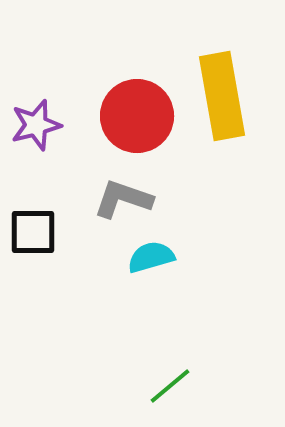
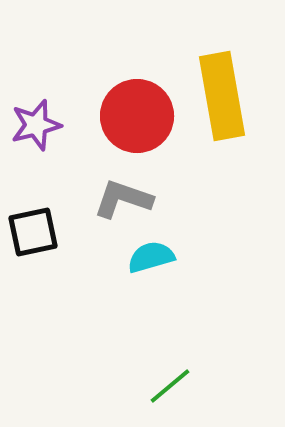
black square: rotated 12 degrees counterclockwise
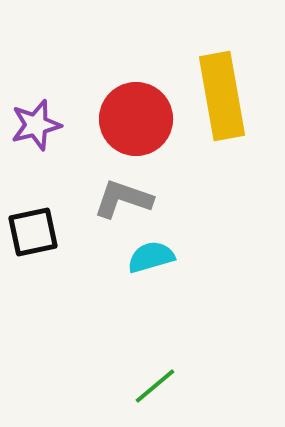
red circle: moved 1 px left, 3 px down
green line: moved 15 px left
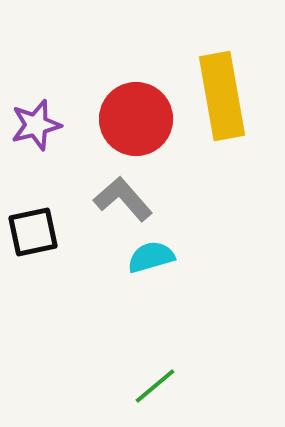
gray L-shape: rotated 30 degrees clockwise
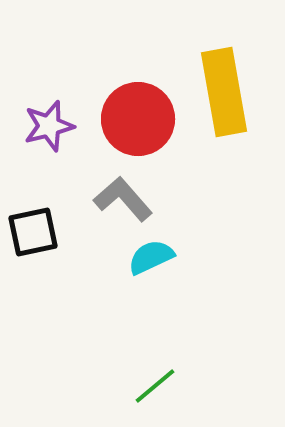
yellow rectangle: moved 2 px right, 4 px up
red circle: moved 2 px right
purple star: moved 13 px right, 1 px down
cyan semicircle: rotated 9 degrees counterclockwise
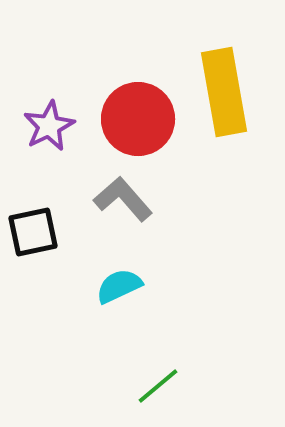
purple star: rotated 12 degrees counterclockwise
cyan semicircle: moved 32 px left, 29 px down
green line: moved 3 px right
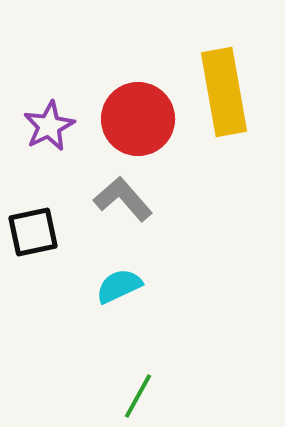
green line: moved 20 px left, 10 px down; rotated 21 degrees counterclockwise
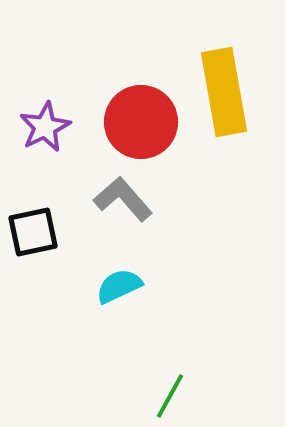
red circle: moved 3 px right, 3 px down
purple star: moved 4 px left, 1 px down
green line: moved 32 px right
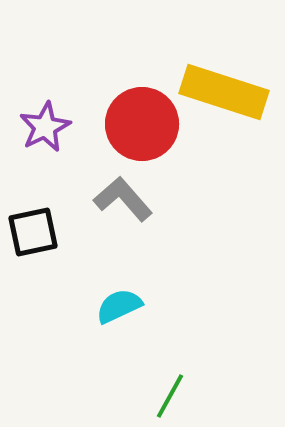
yellow rectangle: rotated 62 degrees counterclockwise
red circle: moved 1 px right, 2 px down
cyan semicircle: moved 20 px down
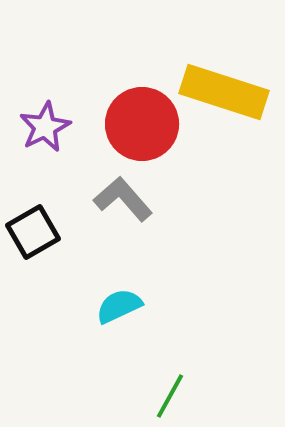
black square: rotated 18 degrees counterclockwise
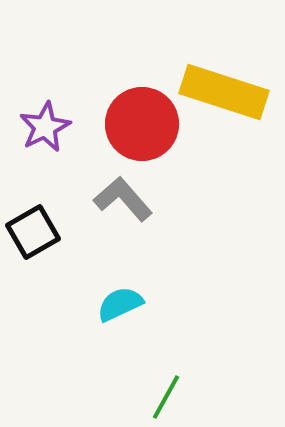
cyan semicircle: moved 1 px right, 2 px up
green line: moved 4 px left, 1 px down
